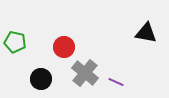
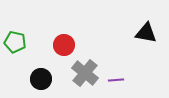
red circle: moved 2 px up
purple line: moved 2 px up; rotated 28 degrees counterclockwise
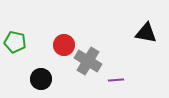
gray cross: moved 3 px right, 12 px up; rotated 8 degrees counterclockwise
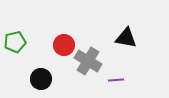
black triangle: moved 20 px left, 5 px down
green pentagon: rotated 25 degrees counterclockwise
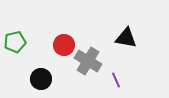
purple line: rotated 70 degrees clockwise
